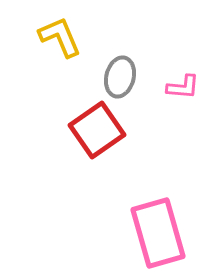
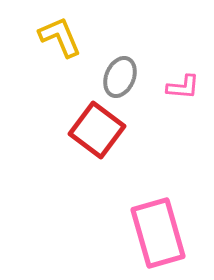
gray ellipse: rotated 9 degrees clockwise
red square: rotated 18 degrees counterclockwise
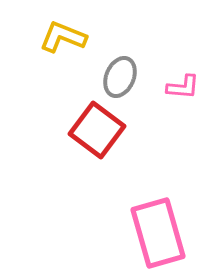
yellow L-shape: moved 3 px right; rotated 45 degrees counterclockwise
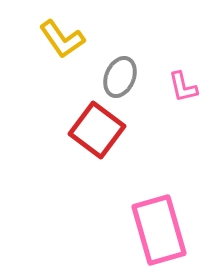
yellow L-shape: moved 1 px left, 2 px down; rotated 147 degrees counterclockwise
pink L-shape: rotated 72 degrees clockwise
pink rectangle: moved 1 px right, 3 px up
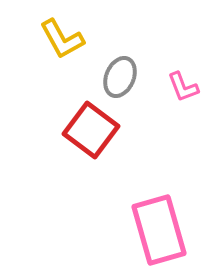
yellow L-shape: rotated 6 degrees clockwise
pink L-shape: rotated 8 degrees counterclockwise
red square: moved 6 px left
